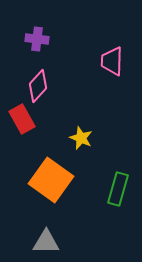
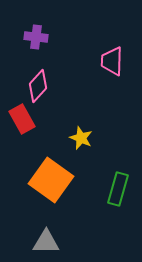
purple cross: moved 1 px left, 2 px up
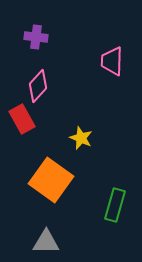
green rectangle: moved 3 px left, 16 px down
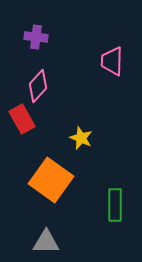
green rectangle: rotated 16 degrees counterclockwise
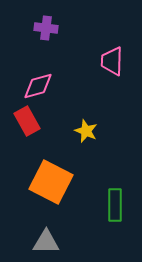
purple cross: moved 10 px right, 9 px up
pink diamond: rotated 32 degrees clockwise
red rectangle: moved 5 px right, 2 px down
yellow star: moved 5 px right, 7 px up
orange square: moved 2 px down; rotated 9 degrees counterclockwise
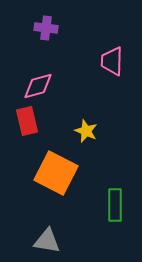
red rectangle: rotated 16 degrees clockwise
orange square: moved 5 px right, 9 px up
gray triangle: moved 1 px right, 1 px up; rotated 8 degrees clockwise
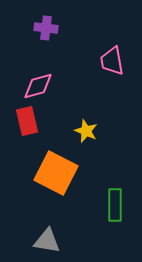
pink trapezoid: rotated 12 degrees counterclockwise
